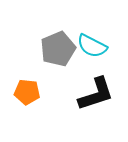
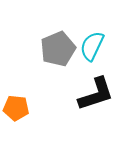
cyan semicircle: rotated 88 degrees clockwise
orange pentagon: moved 11 px left, 16 px down
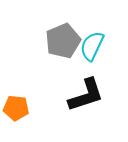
gray pentagon: moved 5 px right, 8 px up
black L-shape: moved 10 px left, 1 px down
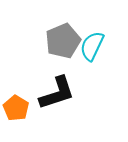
black L-shape: moved 29 px left, 2 px up
orange pentagon: rotated 25 degrees clockwise
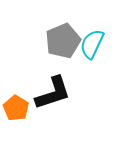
cyan semicircle: moved 2 px up
black L-shape: moved 4 px left
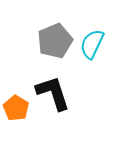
gray pentagon: moved 8 px left
black L-shape: rotated 90 degrees counterclockwise
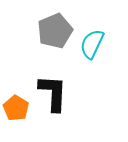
gray pentagon: moved 10 px up
black L-shape: rotated 21 degrees clockwise
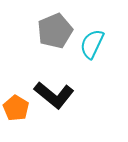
black L-shape: moved 1 px right, 2 px down; rotated 126 degrees clockwise
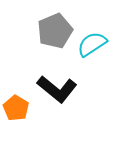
cyan semicircle: rotated 32 degrees clockwise
black L-shape: moved 3 px right, 6 px up
